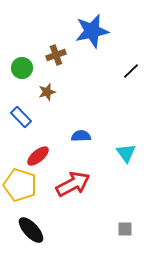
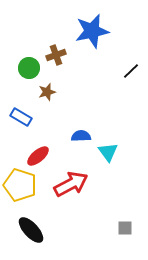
green circle: moved 7 px right
blue rectangle: rotated 15 degrees counterclockwise
cyan triangle: moved 18 px left, 1 px up
red arrow: moved 2 px left
gray square: moved 1 px up
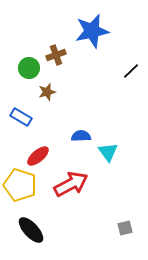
gray square: rotated 14 degrees counterclockwise
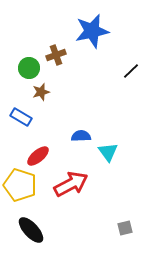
brown star: moved 6 px left
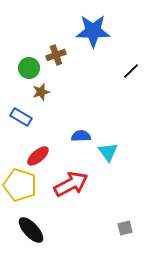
blue star: moved 1 px right; rotated 12 degrees clockwise
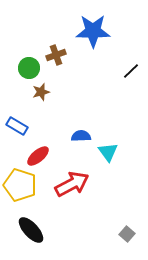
blue rectangle: moved 4 px left, 9 px down
red arrow: moved 1 px right
gray square: moved 2 px right, 6 px down; rotated 35 degrees counterclockwise
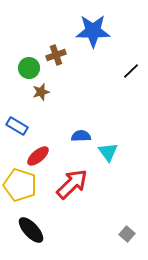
red arrow: rotated 16 degrees counterclockwise
